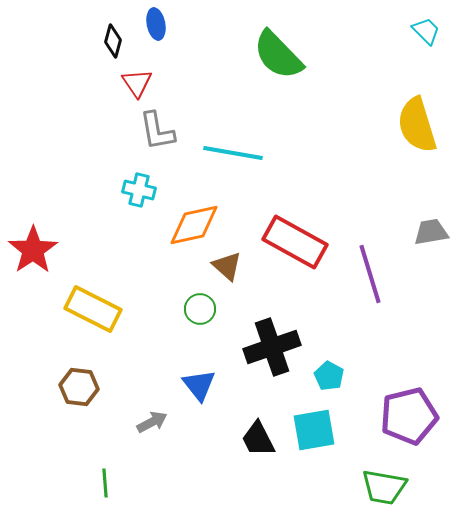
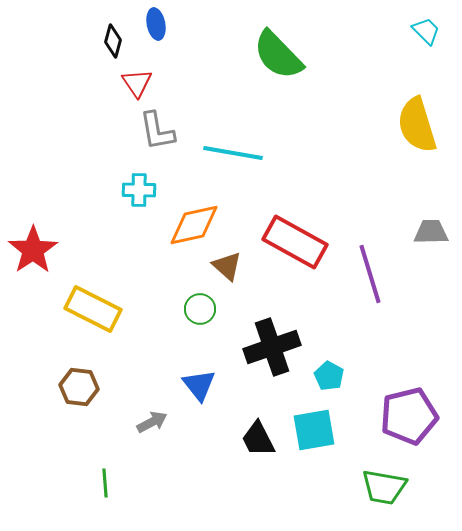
cyan cross: rotated 12 degrees counterclockwise
gray trapezoid: rotated 9 degrees clockwise
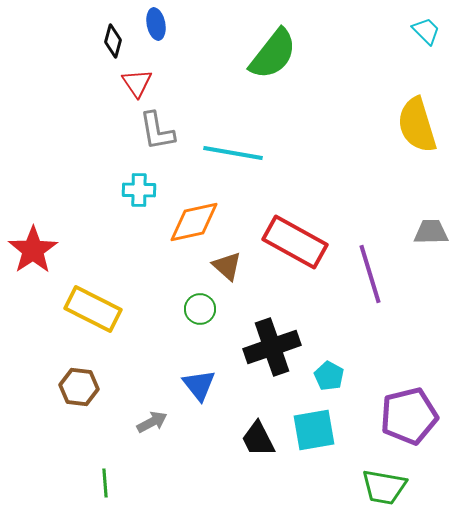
green semicircle: moved 5 px left, 1 px up; rotated 98 degrees counterclockwise
orange diamond: moved 3 px up
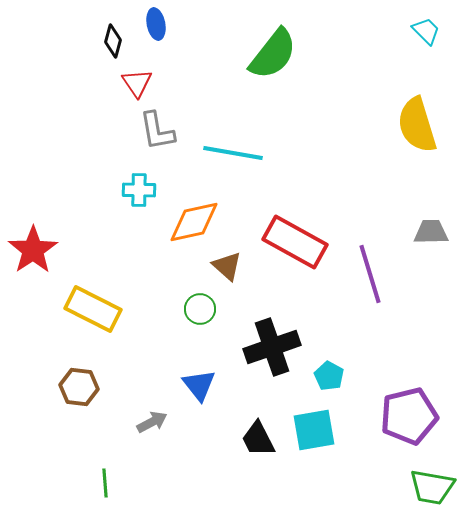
green trapezoid: moved 48 px right
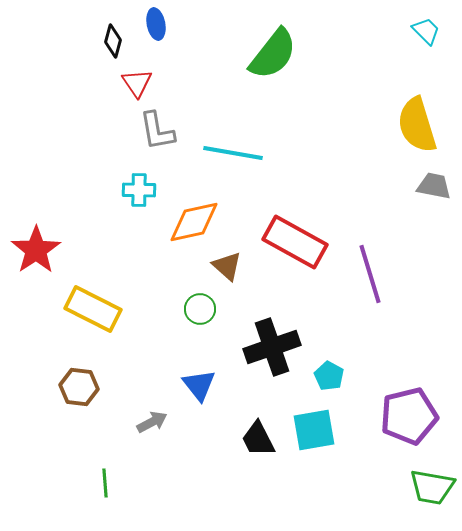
gray trapezoid: moved 3 px right, 46 px up; rotated 12 degrees clockwise
red star: moved 3 px right
